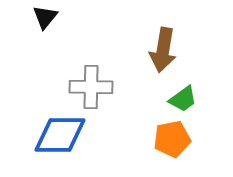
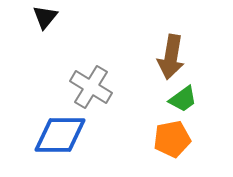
brown arrow: moved 8 px right, 7 px down
gray cross: rotated 30 degrees clockwise
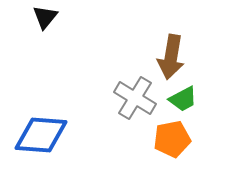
gray cross: moved 44 px right, 11 px down
green trapezoid: rotated 8 degrees clockwise
blue diamond: moved 19 px left; rotated 4 degrees clockwise
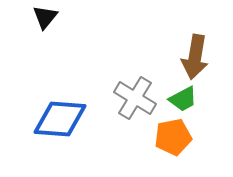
brown arrow: moved 24 px right
blue diamond: moved 19 px right, 16 px up
orange pentagon: moved 1 px right, 2 px up
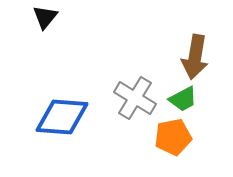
blue diamond: moved 2 px right, 2 px up
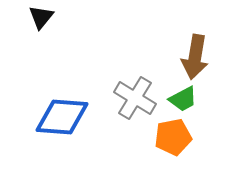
black triangle: moved 4 px left
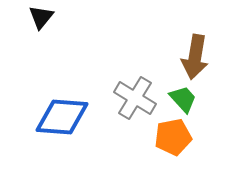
green trapezoid: rotated 104 degrees counterclockwise
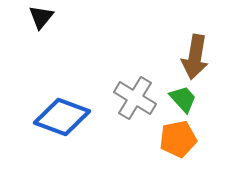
blue diamond: rotated 16 degrees clockwise
orange pentagon: moved 5 px right, 2 px down
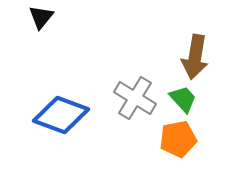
blue diamond: moved 1 px left, 2 px up
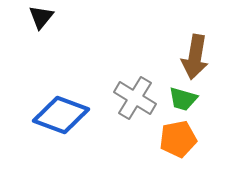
green trapezoid: rotated 148 degrees clockwise
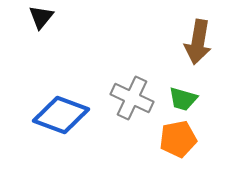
brown arrow: moved 3 px right, 15 px up
gray cross: moved 3 px left; rotated 6 degrees counterclockwise
